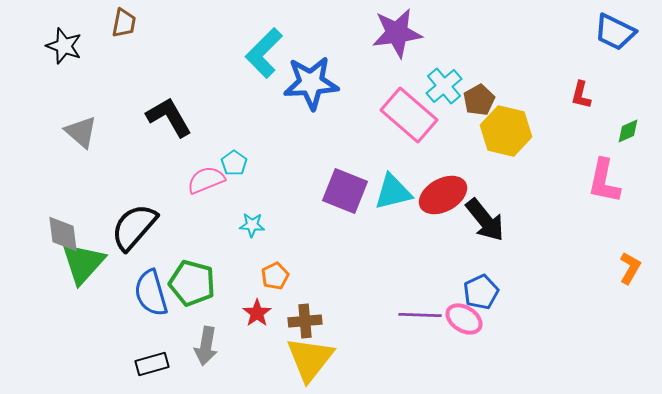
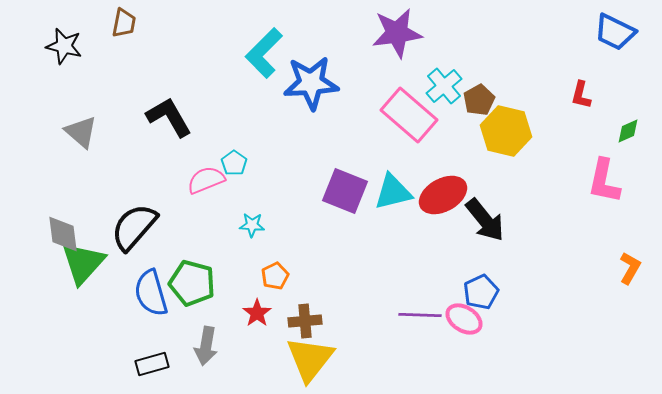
black star: rotated 6 degrees counterclockwise
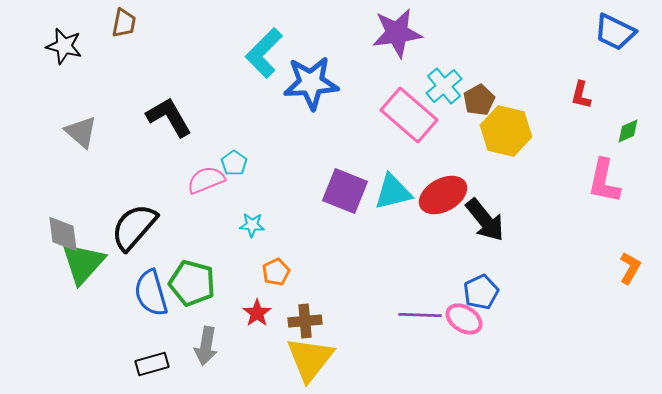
orange pentagon: moved 1 px right, 4 px up
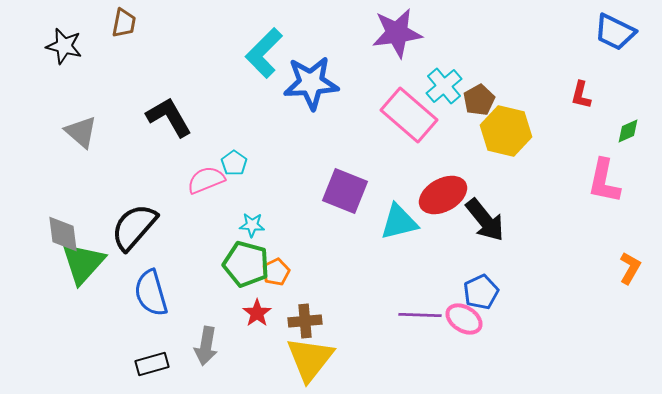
cyan triangle: moved 6 px right, 30 px down
green pentagon: moved 54 px right, 19 px up
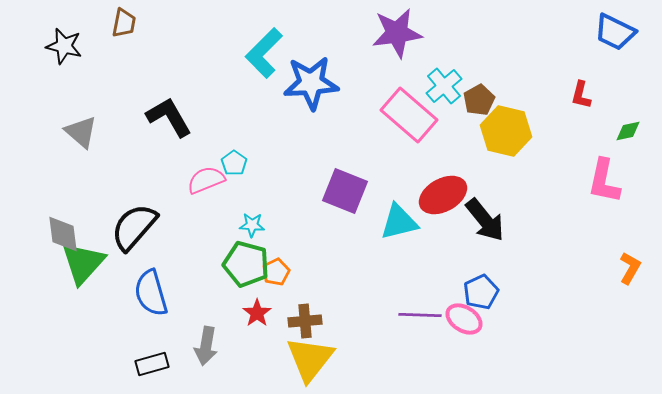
green diamond: rotated 12 degrees clockwise
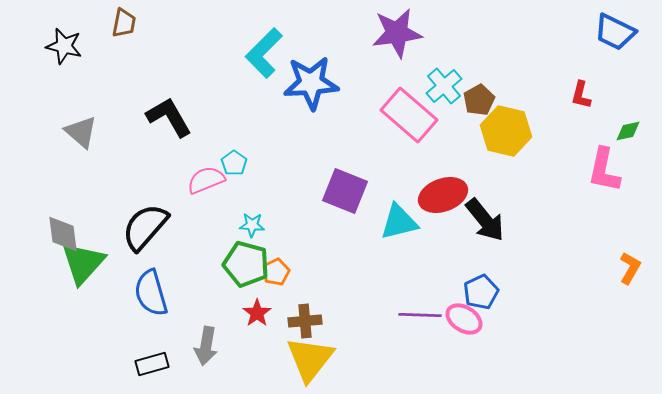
pink L-shape: moved 11 px up
red ellipse: rotated 9 degrees clockwise
black semicircle: moved 11 px right
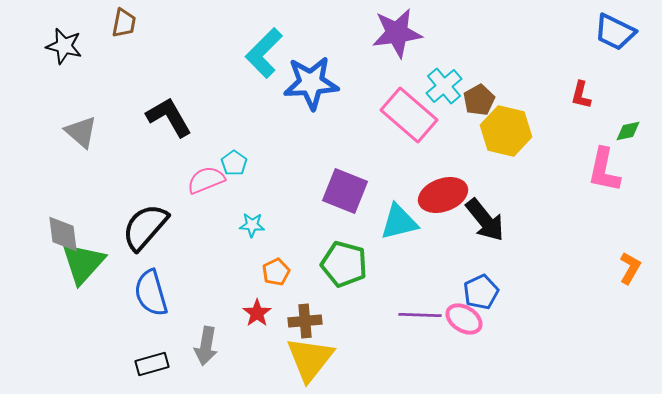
green pentagon: moved 98 px right
